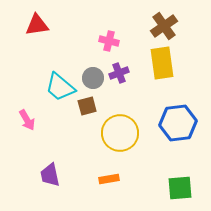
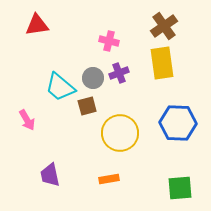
blue hexagon: rotated 9 degrees clockwise
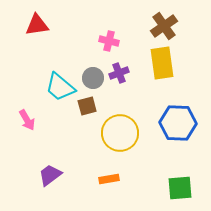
purple trapezoid: rotated 65 degrees clockwise
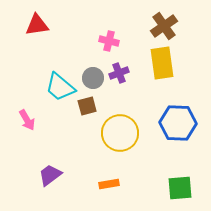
orange rectangle: moved 5 px down
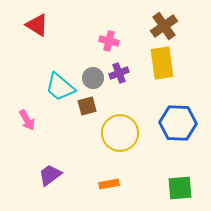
red triangle: rotated 40 degrees clockwise
